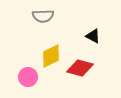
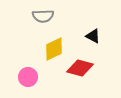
yellow diamond: moved 3 px right, 7 px up
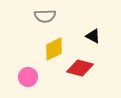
gray semicircle: moved 2 px right
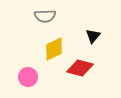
black triangle: rotated 42 degrees clockwise
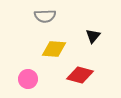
yellow diamond: rotated 30 degrees clockwise
red diamond: moved 7 px down
pink circle: moved 2 px down
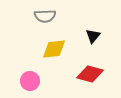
yellow diamond: rotated 10 degrees counterclockwise
red diamond: moved 10 px right, 1 px up
pink circle: moved 2 px right, 2 px down
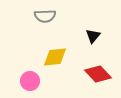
yellow diamond: moved 1 px right, 8 px down
red diamond: moved 8 px right; rotated 32 degrees clockwise
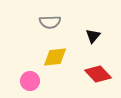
gray semicircle: moved 5 px right, 6 px down
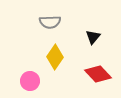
black triangle: moved 1 px down
yellow diamond: rotated 50 degrees counterclockwise
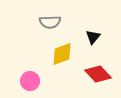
yellow diamond: moved 7 px right, 3 px up; rotated 35 degrees clockwise
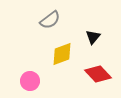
gray semicircle: moved 2 px up; rotated 35 degrees counterclockwise
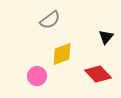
black triangle: moved 13 px right
pink circle: moved 7 px right, 5 px up
